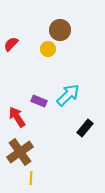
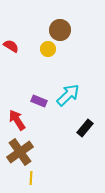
red semicircle: moved 2 px down; rotated 77 degrees clockwise
red arrow: moved 3 px down
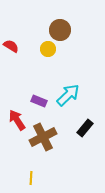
brown cross: moved 23 px right, 15 px up; rotated 8 degrees clockwise
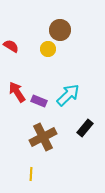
red arrow: moved 28 px up
yellow line: moved 4 px up
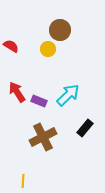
yellow line: moved 8 px left, 7 px down
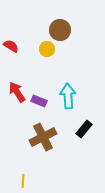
yellow circle: moved 1 px left
cyan arrow: moved 1 px down; rotated 50 degrees counterclockwise
black rectangle: moved 1 px left, 1 px down
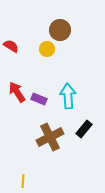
purple rectangle: moved 2 px up
brown cross: moved 7 px right
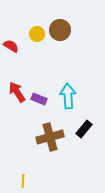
yellow circle: moved 10 px left, 15 px up
brown cross: rotated 12 degrees clockwise
